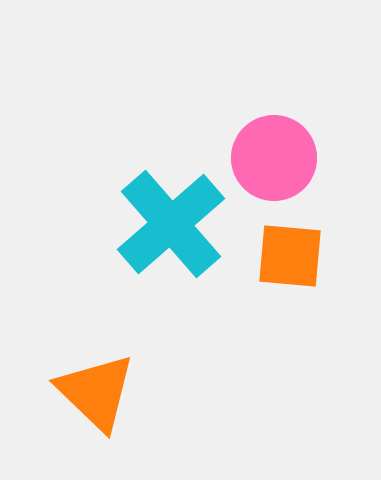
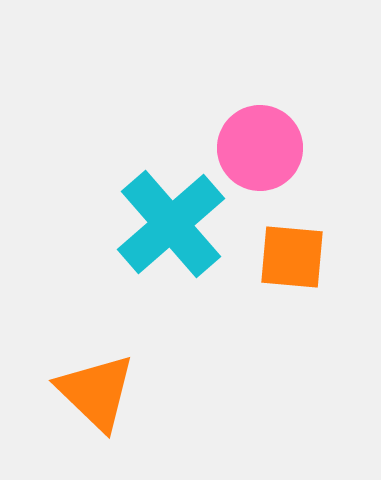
pink circle: moved 14 px left, 10 px up
orange square: moved 2 px right, 1 px down
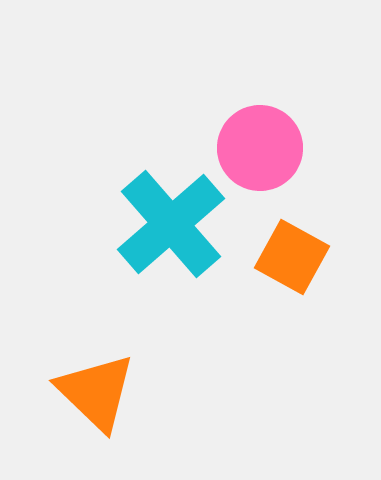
orange square: rotated 24 degrees clockwise
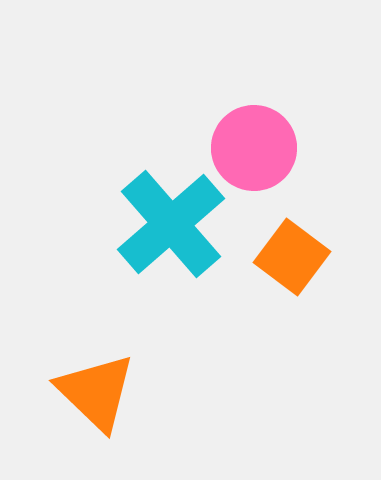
pink circle: moved 6 px left
orange square: rotated 8 degrees clockwise
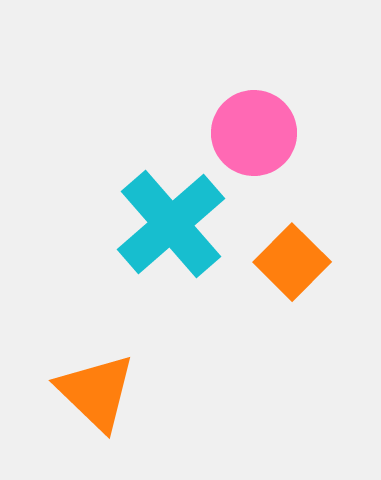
pink circle: moved 15 px up
orange square: moved 5 px down; rotated 8 degrees clockwise
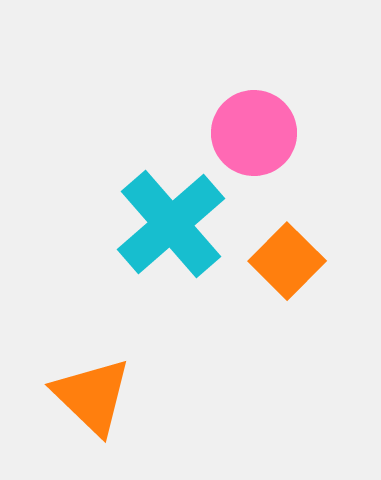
orange square: moved 5 px left, 1 px up
orange triangle: moved 4 px left, 4 px down
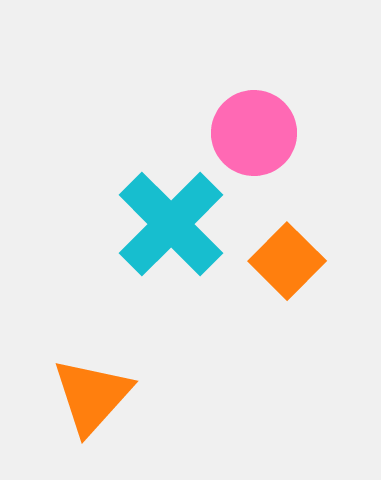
cyan cross: rotated 4 degrees counterclockwise
orange triangle: rotated 28 degrees clockwise
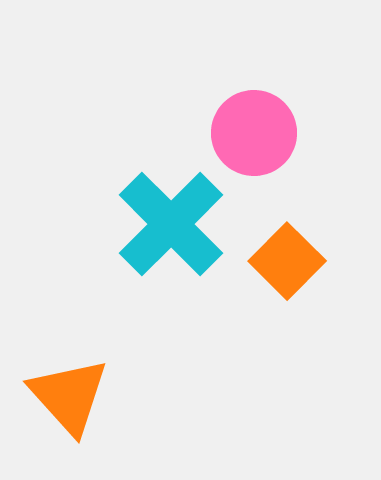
orange triangle: moved 23 px left; rotated 24 degrees counterclockwise
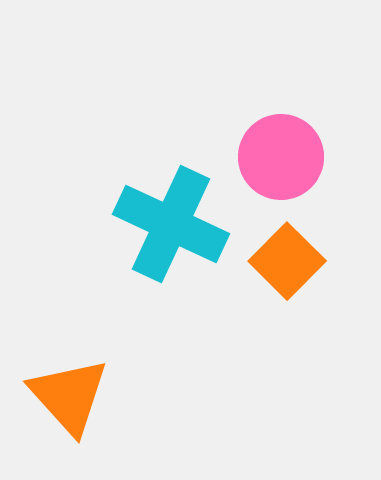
pink circle: moved 27 px right, 24 px down
cyan cross: rotated 20 degrees counterclockwise
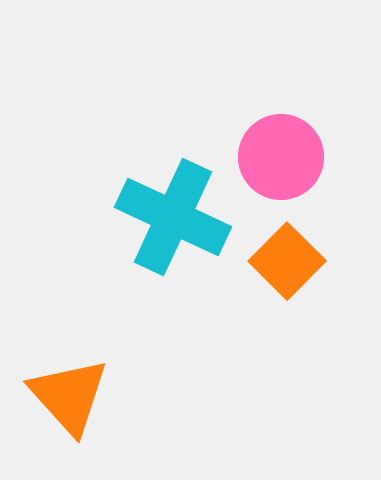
cyan cross: moved 2 px right, 7 px up
